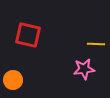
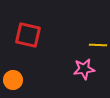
yellow line: moved 2 px right, 1 px down
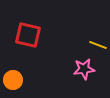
yellow line: rotated 18 degrees clockwise
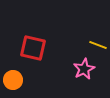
red square: moved 5 px right, 13 px down
pink star: rotated 20 degrees counterclockwise
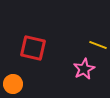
orange circle: moved 4 px down
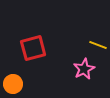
red square: rotated 28 degrees counterclockwise
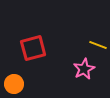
orange circle: moved 1 px right
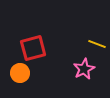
yellow line: moved 1 px left, 1 px up
orange circle: moved 6 px right, 11 px up
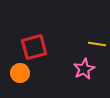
yellow line: rotated 12 degrees counterclockwise
red square: moved 1 px right, 1 px up
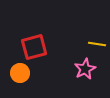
pink star: moved 1 px right
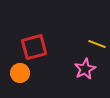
yellow line: rotated 12 degrees clockwise
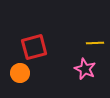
yellow line: moved 2 px left, 1 px up; rotated 24 degrees counterclockwise
pink star: rotated 20 degrees counterclockwise
